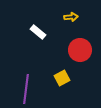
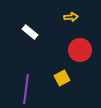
white rectangle: moved 8 px left
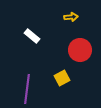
white rectangle: moved 2 px right, 4 px down
purple line: moved 1 px right
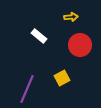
white rectangle: moved 7 px right
red circle: moved 5 px up
purple line: rotated 16 degrees clockwise
